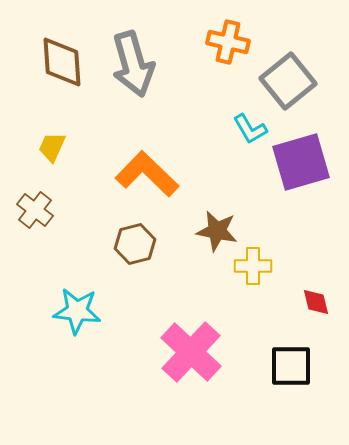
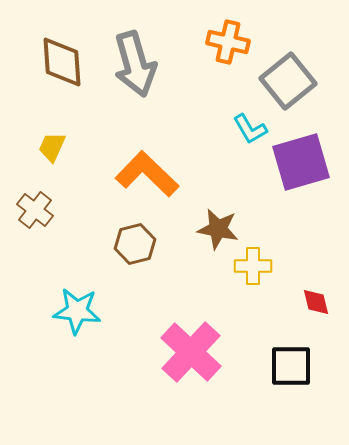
gray arrow: moved 2 px right
brown star: moved 1 px right, 2 px up
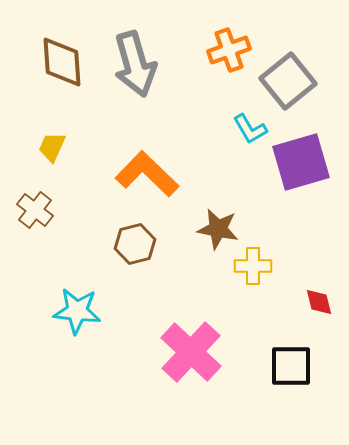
orange cross: moved 1 px right, 8 px down; rotated 33 degrees counterclockwise
red diamond: moved 3 px right
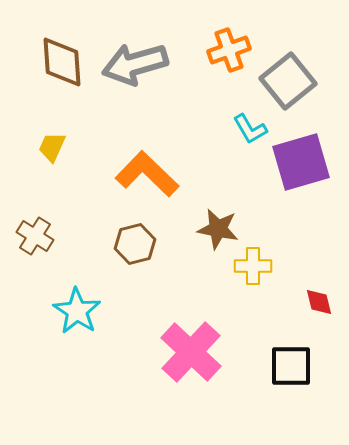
gray arrow: rotated 90 degrees clockwise
brown cross: moved 26 px down; rotated 6 degrees counterclockwise
cyan star: rotated 27 degrees clockwise
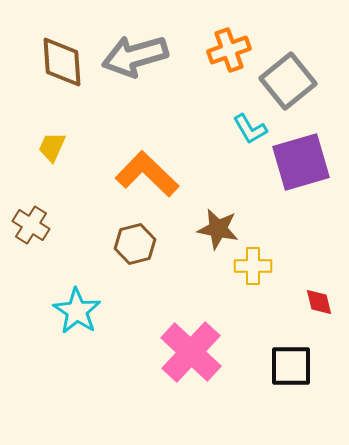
gray arrow: moved 8 px up
brown cross: moved 4 px left, 11 px up
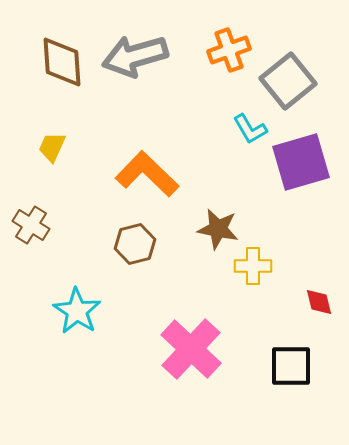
pink cross: moved 3 px up
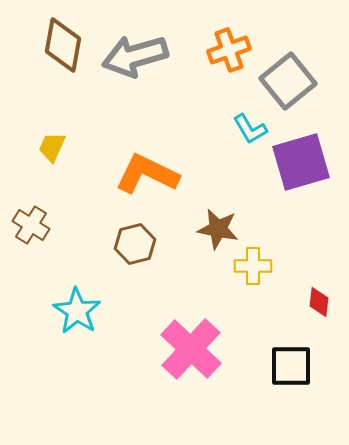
brown diamond: moved 1 px right, 17 px up; rotated 14 degrees clockwise
orange L-shape: rotated 18 degrees counterclockwise
red diamond: rotated 20 degrees clockwise
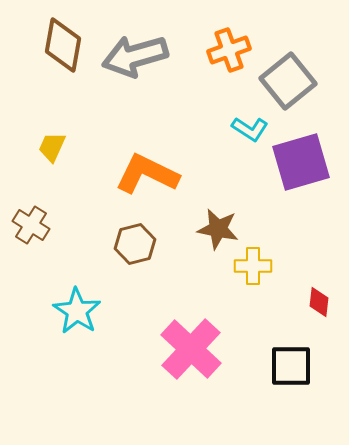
cyan L-shape: rotated 27 degrees counterclockwise
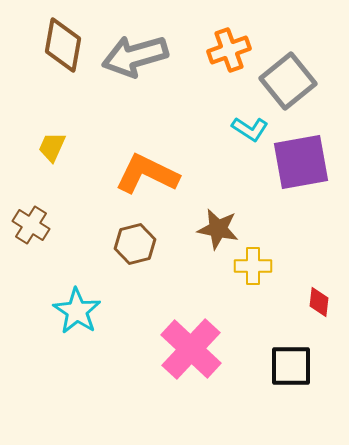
purple square: rotated 6 degrees clockwise
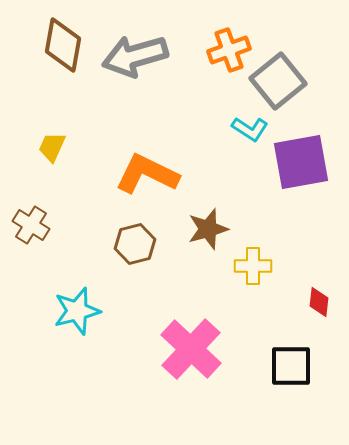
gray square: moved 10 px left
brown star: moved 10 px left; rotated 27 degrees counterclockwise
cyan star: rotated 24 degrees clockwise
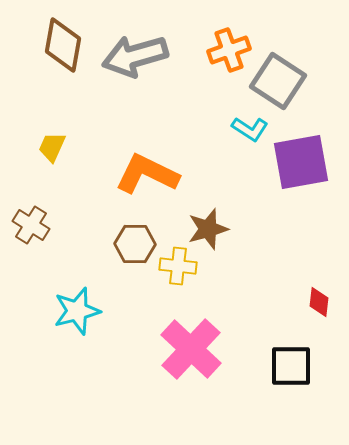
gray square: rotated 18 degrees counterclockwise
brown hexagon: rotated 15 degrees clockwise
yellow cross: moved 75 px left; rotated 6 degrees clockwise
